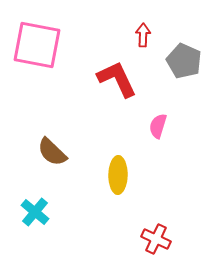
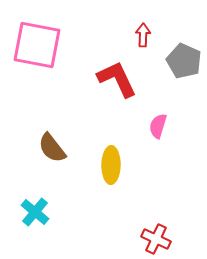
brown semicircle: moved 4 px up; rotated 8 degrees clockwise
yellow ellipse: moved 7 px left, 10 px up
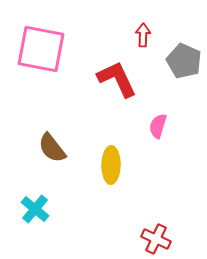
pink square: moved 4 px right, 4 px down
cyan cross: moved 3 px up
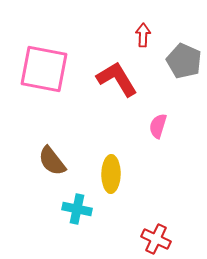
pink square: moved 3 px right, 20 px down
red L-shape: rotated 6 degrees counterclockwise
brown semicircle: moved 13 px down
yellow ellipse: moved 9 px down
cyan cross: moved 42 px right; rotated 28 degrees counterclockwise
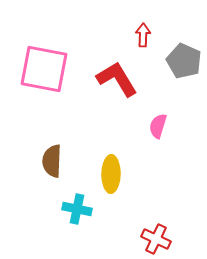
brown semicircle: rotated 40 degrees clockwise
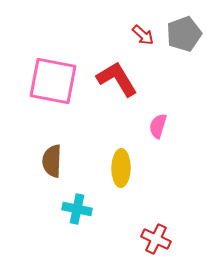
red arrow: rotated 130 degrees clockwise
gray pentagon: moved 27 px up; rotated 28 degrees clockwise
pink square: moved 9 px right, 12 px down
yellow ellipse: moved 10 px right, 6 px up
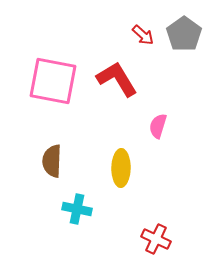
gray pentagon: rotated 16 degrees counterclockwise
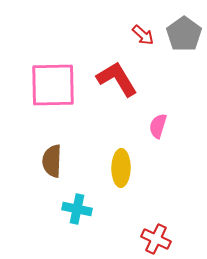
pink square: moved 4 px down; rotated 12 degrees counterclockwise
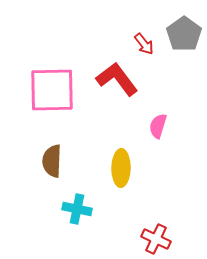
red arrow: moved 1 px right, 9 px down; rotated 10 degrees clockwise
red L-shape: rotated 6 degrees counterclockwise
pink square: moved 1 px left, 5 px down
